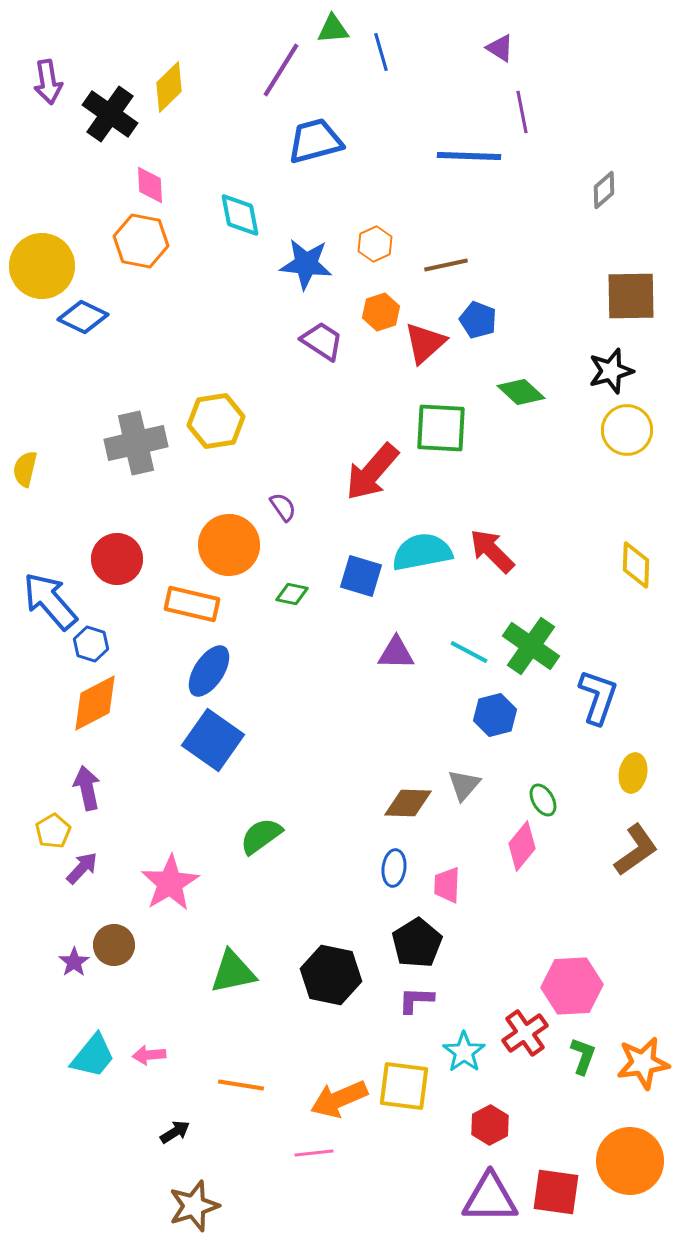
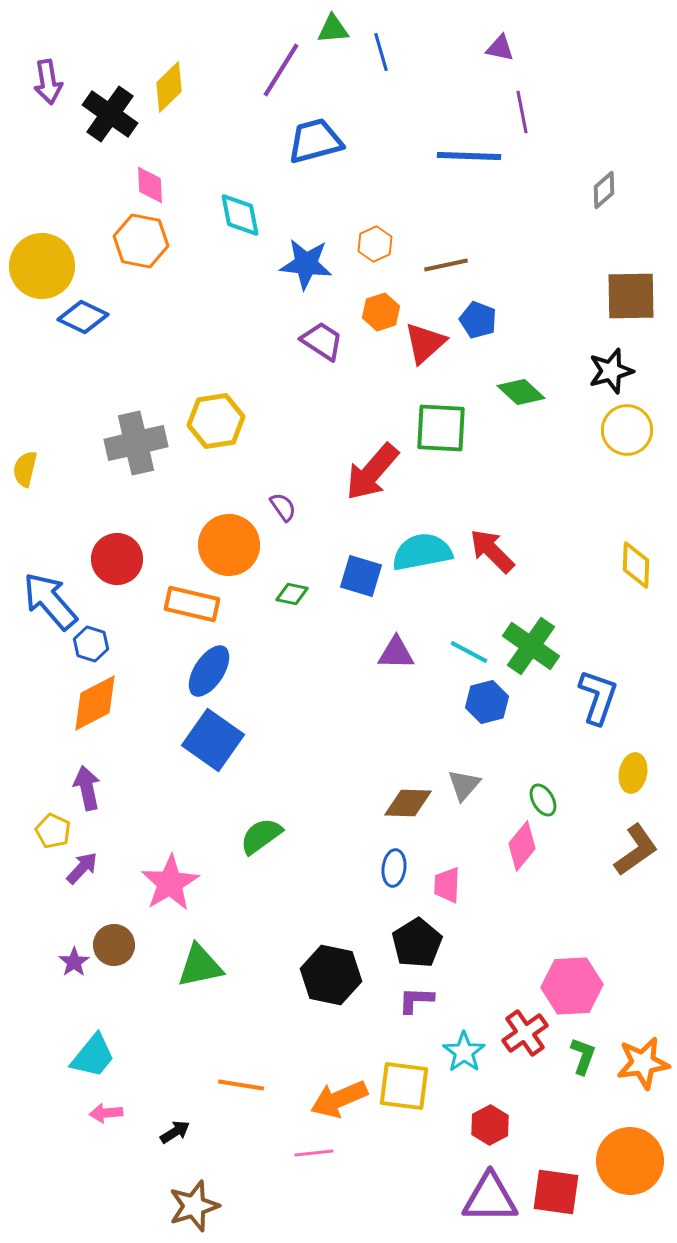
purple triangle at (500, 48): rotated 20 degrees counterclockwise
blue hexagon at (495, 715): moved 8 px left, 13 px up
yellow pentagon at (53, 831): rotated 16 degrees counterclockwise
green triangle at (233, 972): moved 33 px left, 6 px up
pink arrow at (149, 1055): moved 43 px left, 58 px down
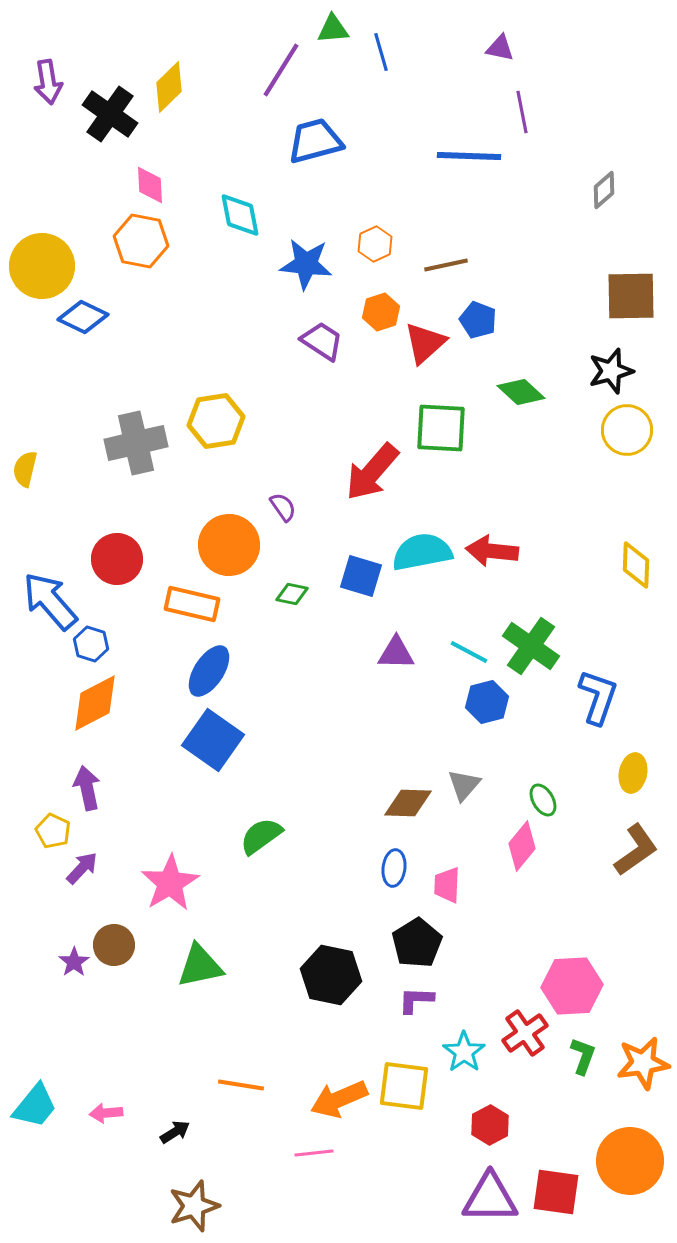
red arrow at (492, 551): rotated 39 degrees counterclockwise
cyan trapezoid at (93, 1056): moved 58 px left, 50 px down
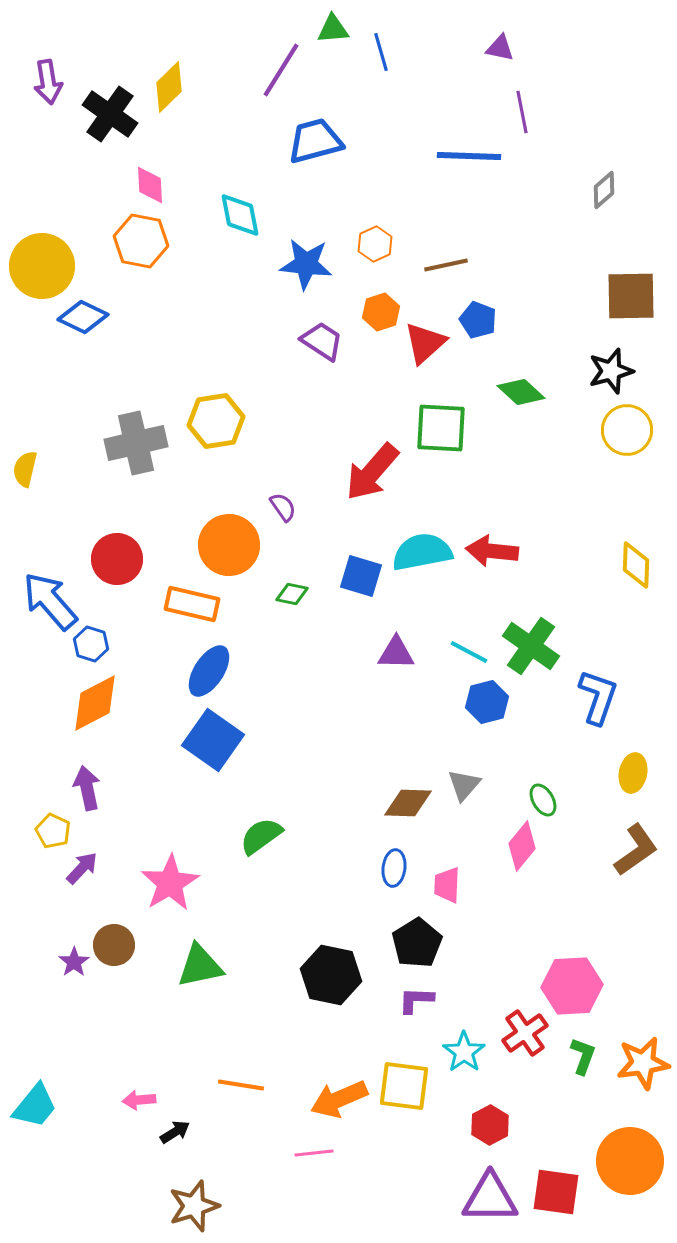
pink arrow at (106, 1113): moved 33 px right, 13 px up
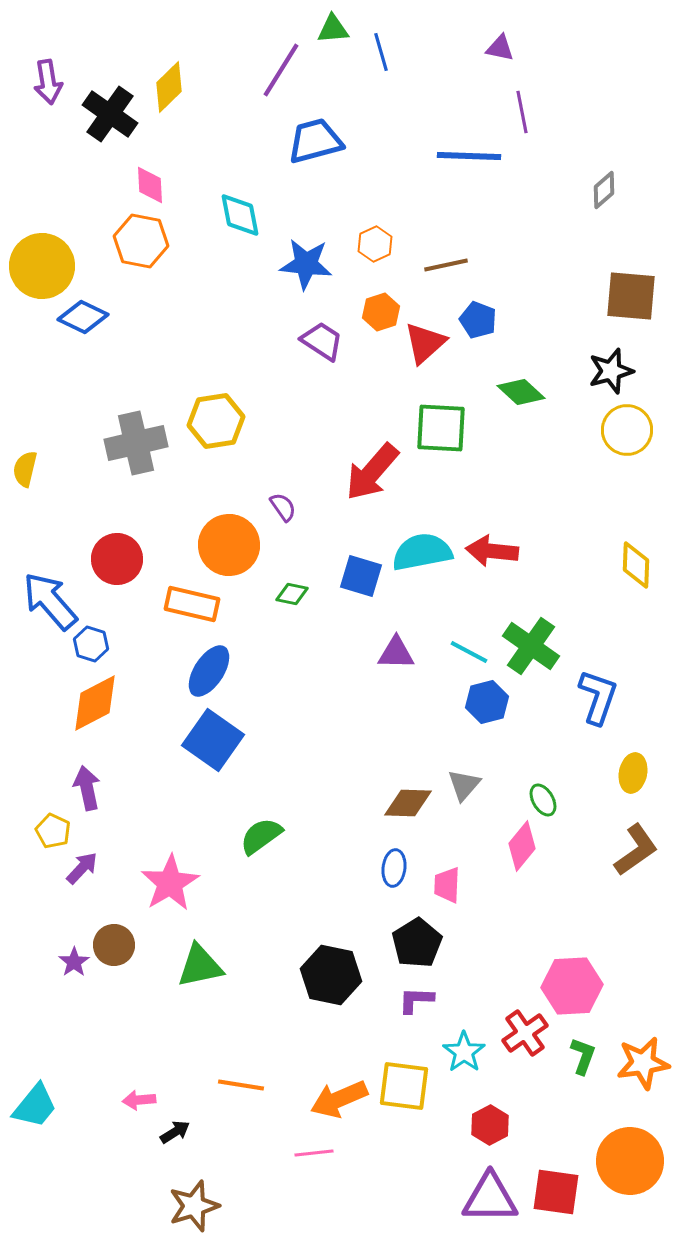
brown square at (631, 296): rotated 6 degrees clockwise
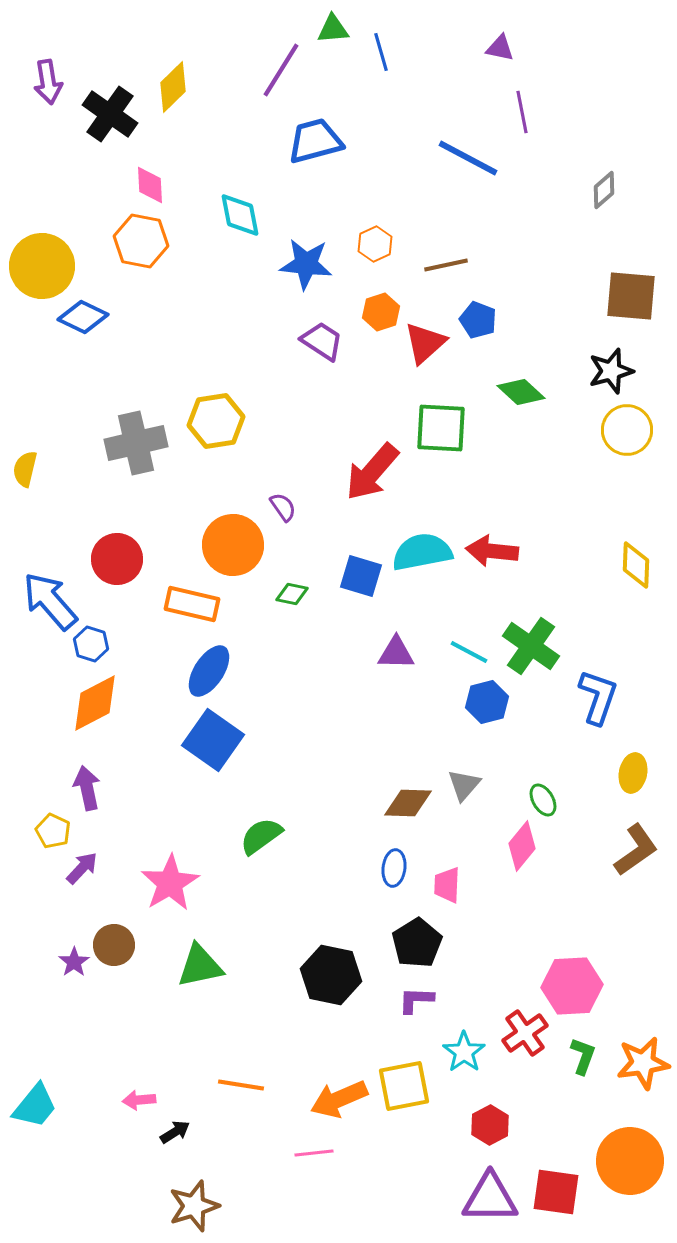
yellow diamond at (169, 87): moved 4 px right
blue line at (469, 156): moved 1 px left, 2 px down; rotated 26 degrees clockwise
orange circle at (229, 545): moved 4 px right
yellow square at (404, 1086): rotated 18 degrees counterclockwise
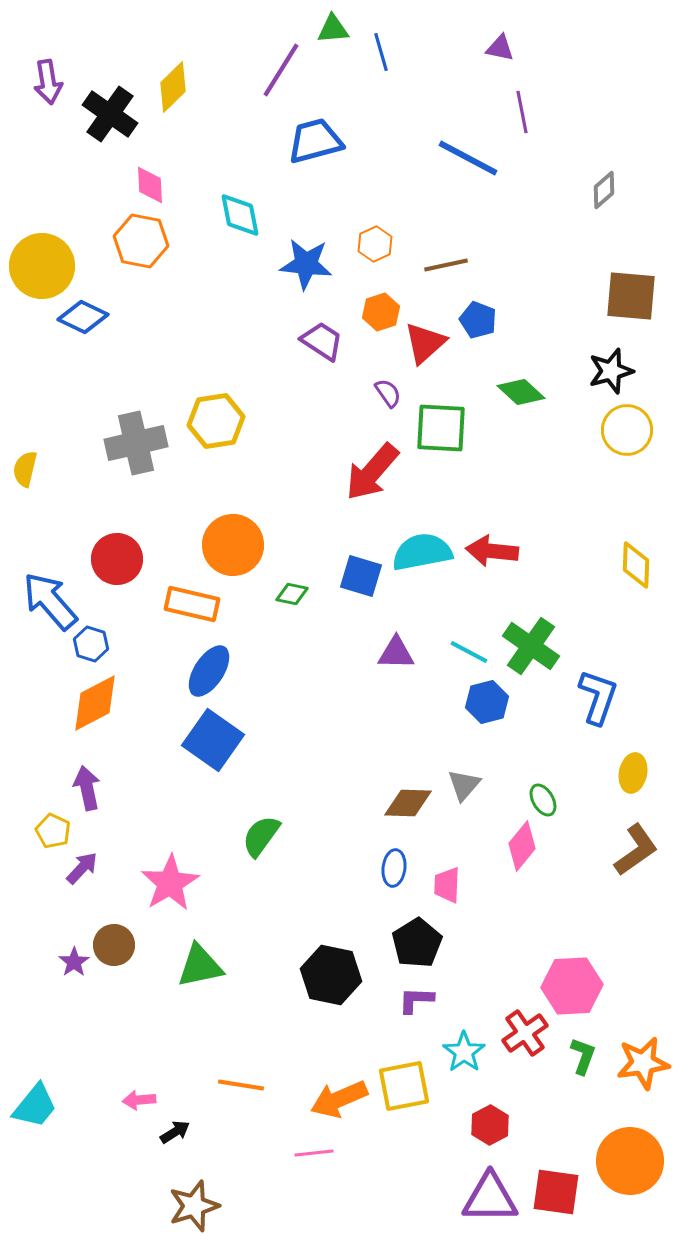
purple semicircle at (283, 507): moved 105 px right, 114 px up
green semicircle at (261, 836): rotated 18 degrees counterclockwise
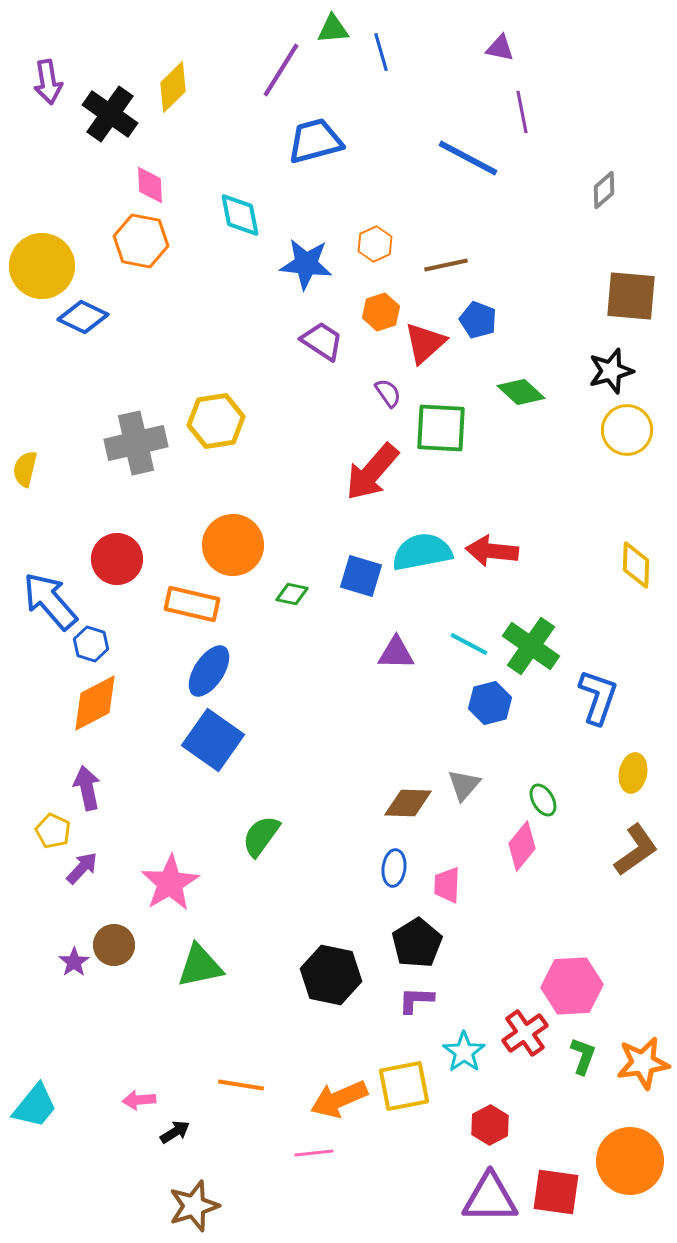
cyan line at (469, 652): moved 8 px up
blue hexagon at (487, 702): moved 3 px right, 1 px down
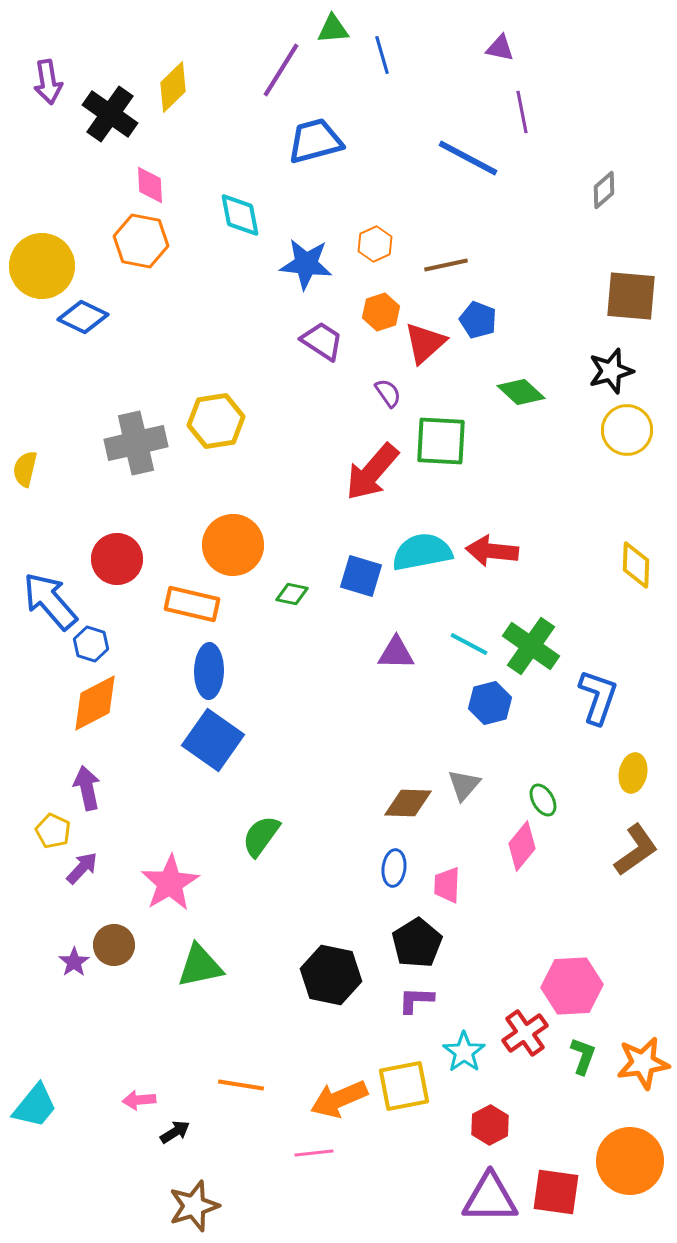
blue line at (381, 52): moved 1 px right, 3 px down
green square at (441, 428): moved 13 px down
blue ellipse at (209, 671): rotated 32 degrees counterclockwise
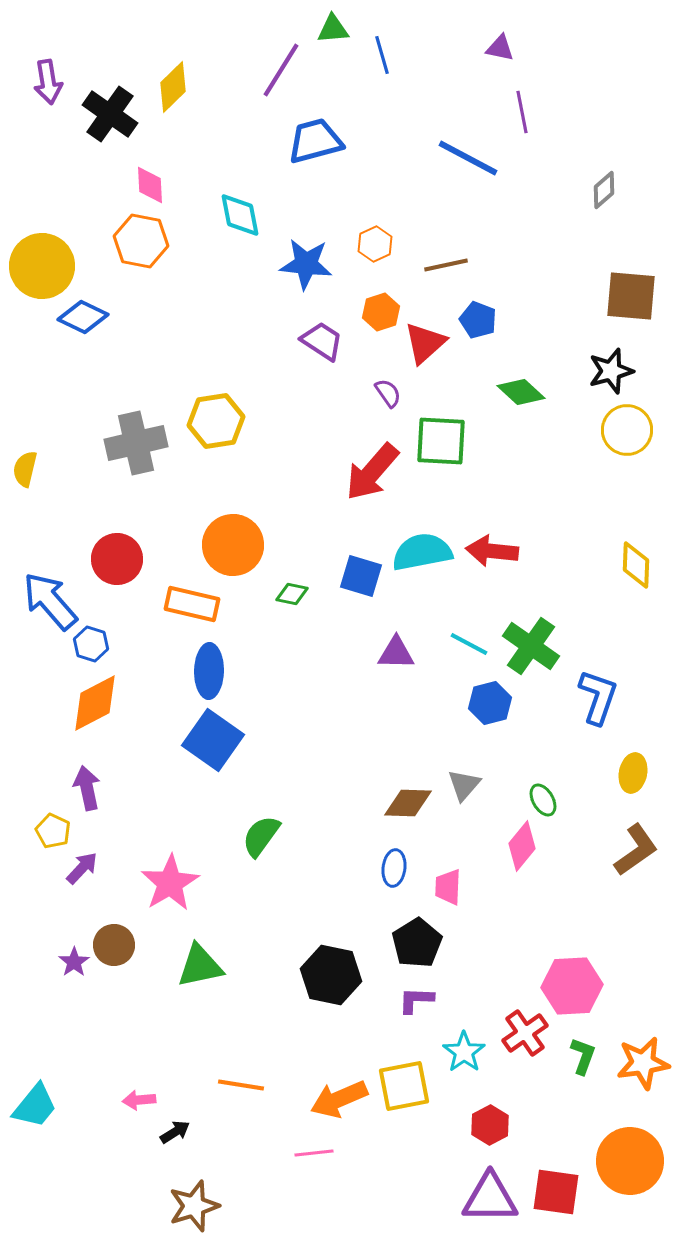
pink trapezoid at (447, 885): moved 1 px right, 2 px down
